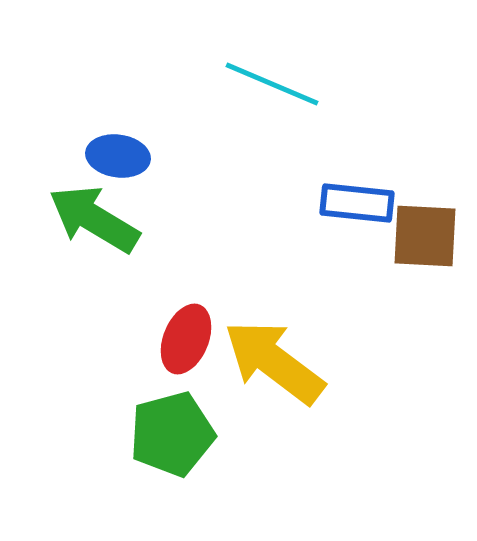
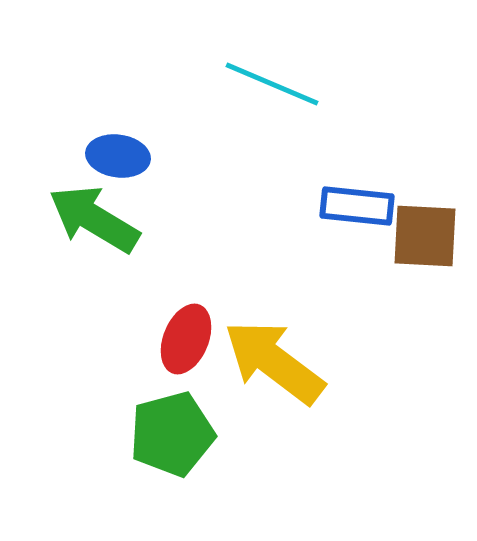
blue rectangle: moved 3 px down
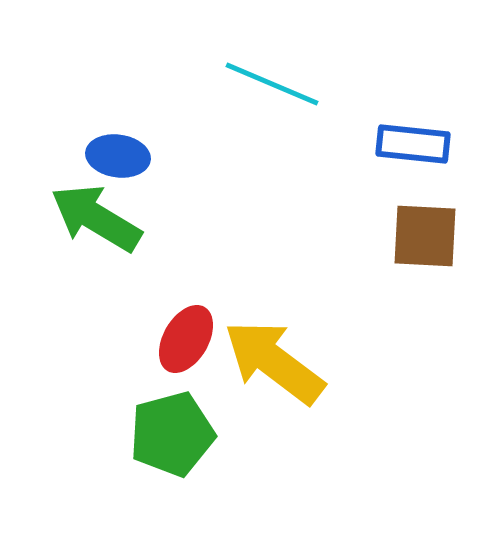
blue rectangle: moved 56 px right, 62 px up
green arrow: moved 2 px right, 1 px up
red ellipse: rotated 8 degrees clockwise
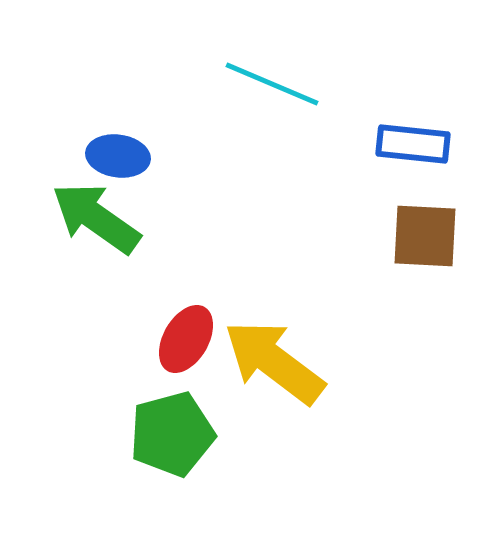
green arrow: rotated 4 degrees clockwise
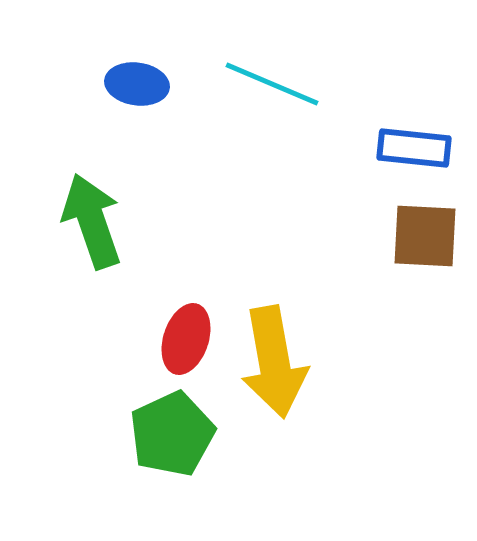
blue rectangle: moved 1 px right, 4 px down
blue ellipse: moved 19 px right, 72 px up
green arrow: moved 4 px left, 3 px down; rotated 36 degrees clockwise
red ellipse: rotated 12 degrees counterclockwise
yellow arrow: rotated 137 degrees counterclockwise
green pentagon: rotated 10 degrees counterclockwise
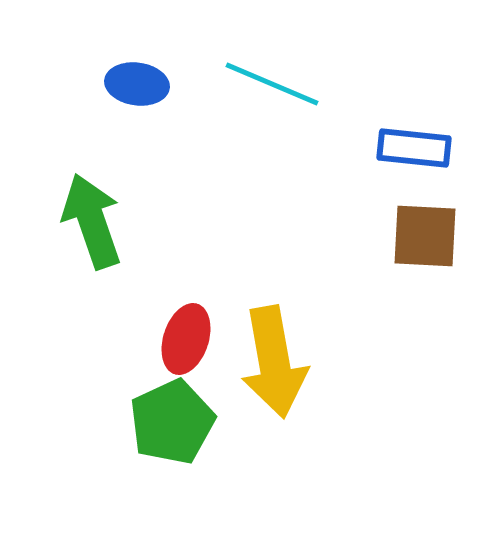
green pentagon: moved 12 px up
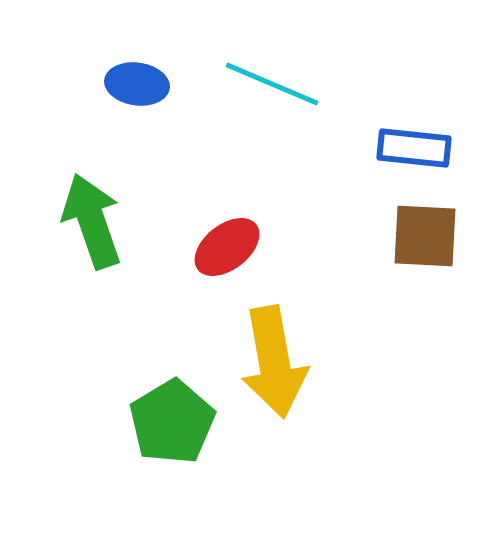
red ellipse: moved 41 px right, 92 px up; rotated 34 degrees clockwise
green pentagon: rotated 6 degrees counterclockwise
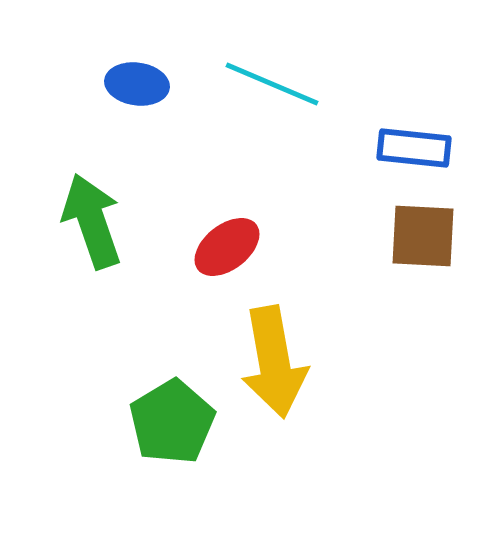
brown square: moved 2 px left
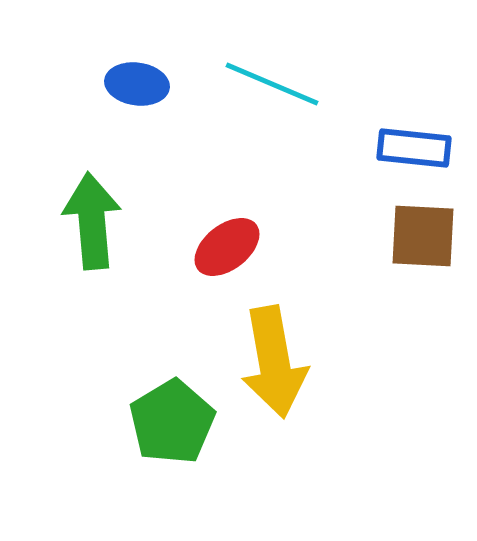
green arrow: rotated 14 degrees clockwise
